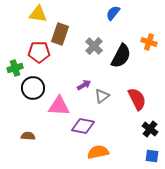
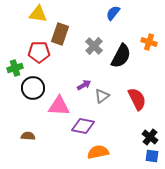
black cross: moved 8 px down
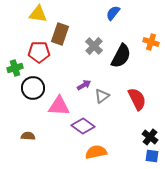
orange cross: moved 2 px right
purple diamond: rotated 25 degrees clockwise
orange semicircle: moved 2 px left
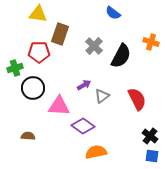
blue semicircle: rotated 91 degrees counterclockwise
black cross: moved 1 px up
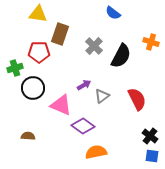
pink triangle: moved 2 px right, 1 px up; rotated 20 degrees clockwise
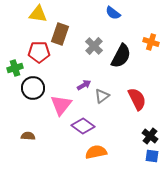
pink triangle: rotated 45 degrees clockwise
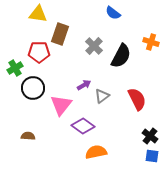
green cross: rotated 14 degrees counterclockwise
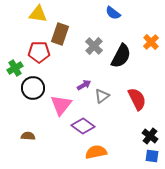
orange cross: rotated 28 degrees clockwise
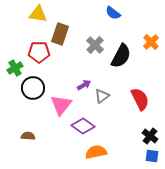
gray cross: moved 1 px right, 1 px up
red semicircle: moved 3 px right
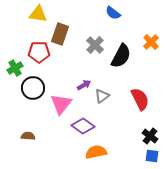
pink triangle: moved 1 px up
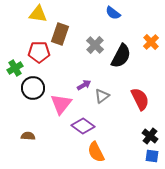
orange semicircle: rotated 105 degrees counterclockwise
